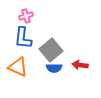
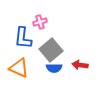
pink cross: moved 14 px right, 6 px down
orange triangle: moved 1 px right, 1 px down
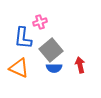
red arrow: rotated 70 degrees clockwise
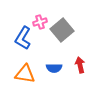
blue L-shape: rotated 25 degrees clockwise
gray square: moved 11 px right, 20 px up
orange triangle: moved 6 px right, 6 px down; rotated 15 degrees counterclockwise
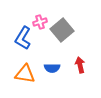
blue semicircle: moved 2 px left
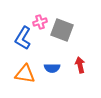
gray square: rotated 30 degrees counterclockwise
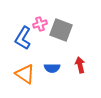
pink cross: moved 2 px down
gray square: moved 1 px left
orange triangle: rotated 25 degrees clockwise
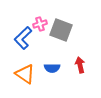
blue L-shape: rotated 15 degrees clockwise
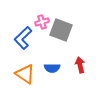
pink cross: moved 2 px right, 2 px up
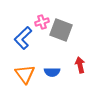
blue semicircle: moved 4 px down
orange triangle: rotated 20 degrees clockwise
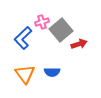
gray square: rotated 30 degrees clockwise
red arrow: moved 1 px left, 21 px up; rotated 84 degrees clockwise
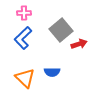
pink cross: moved 18 px left, 9 px up; rotated 16 degrees clockwise
orange triangle: moved 4 px down; rotated 10 degrees counterclockwise
